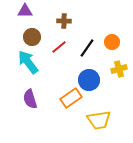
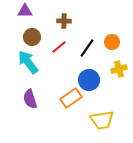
yellow trapezoid: moved 3 px right
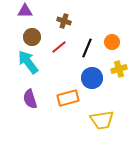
brown cross: rotated 16 degrees clockwise
black line: rotated 12 degrees counterclockwise
blue circle: moved 3 px right, 2 px up
orange rectangle: moved 3 px left; rotated 20 degrees clockwise
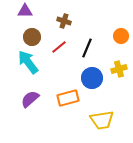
orange circle: moved 9 px right, 6 px up
purple semicircle: rotated 66 degrees clockwise
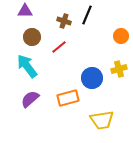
black line: moved 33 px up
cyan arrow: moved 1 px left, 4 px down
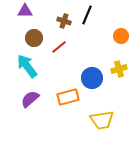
brown circle: moved 2 px right, 1 px down
orange rectangle: moved 1 px up
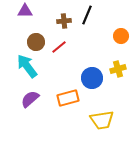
brown cross: rotated 24 degrees counterclockwise
brown circle: moved 2 px right, 4 px down
yellow cross: moved 1 px left
orange rectangle: moved 1 px down
